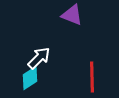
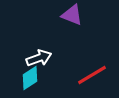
white arrow: rotated 25 degrees clockwise
red line: moved 2 px up; rotated 60 degrees clockwise
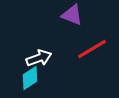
red line: moved 26 px up
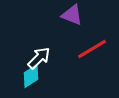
white arrow: rotated 25 degrees counterclockwise
cyan diamond: moved 1 px right, 2 px up
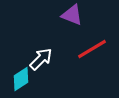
white arrow: moved 2 px right, 1 px down
cyan diamond: moved 10 px left, 3 px down
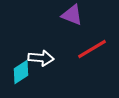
white arrow: moved 1 px up; rotated 50 degrees clockwise
cyan diamond: moved 7 px up
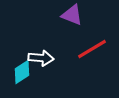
cyan diamond: moved 1 px right
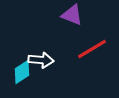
white arrow: moved 2 px down
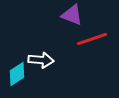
red line: moved 10 px up; rotated 12 degrees clockwise
cyan diamond: moved 5 px left, 2 px down
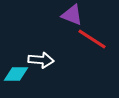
red line: rotated 52 degrees clockwise
cyan diamond: moved 1 px left; rotated 35 degrees clockwise
